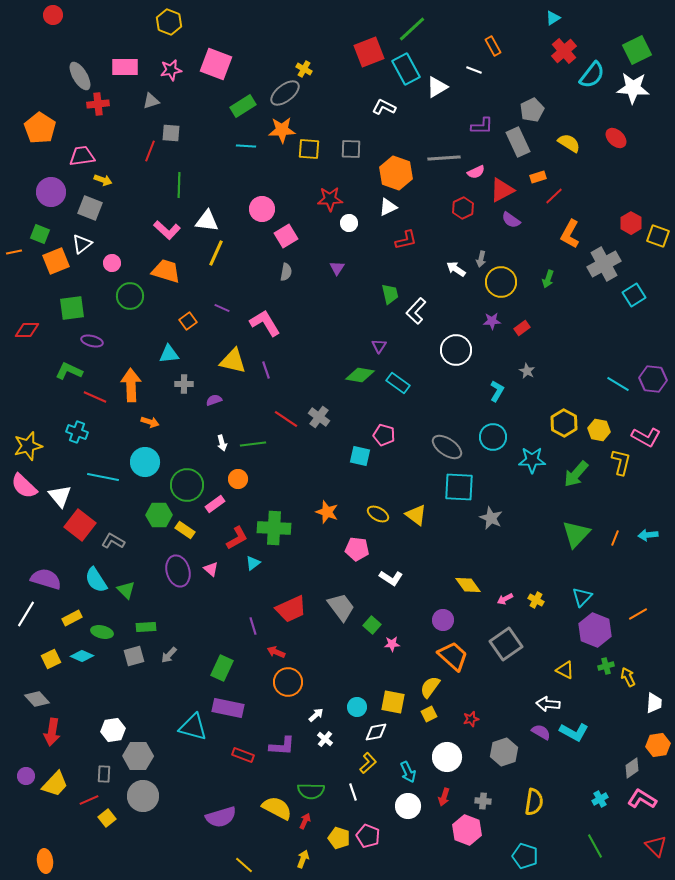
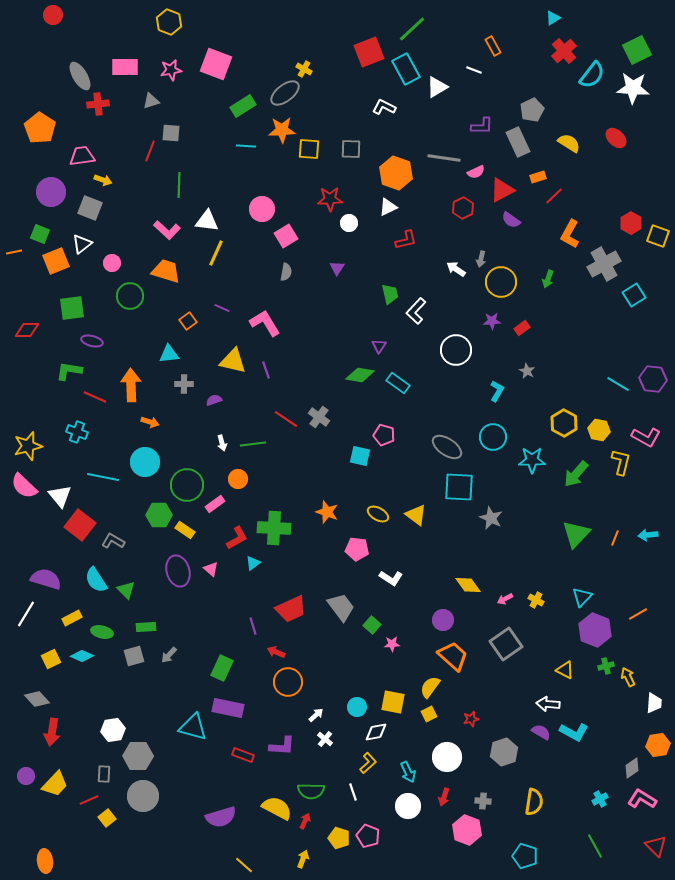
gray line at (444, 158): rotated 12 degrees clockwise
green L-shape at (69, 371): rotated 16 degrees counterclockwise
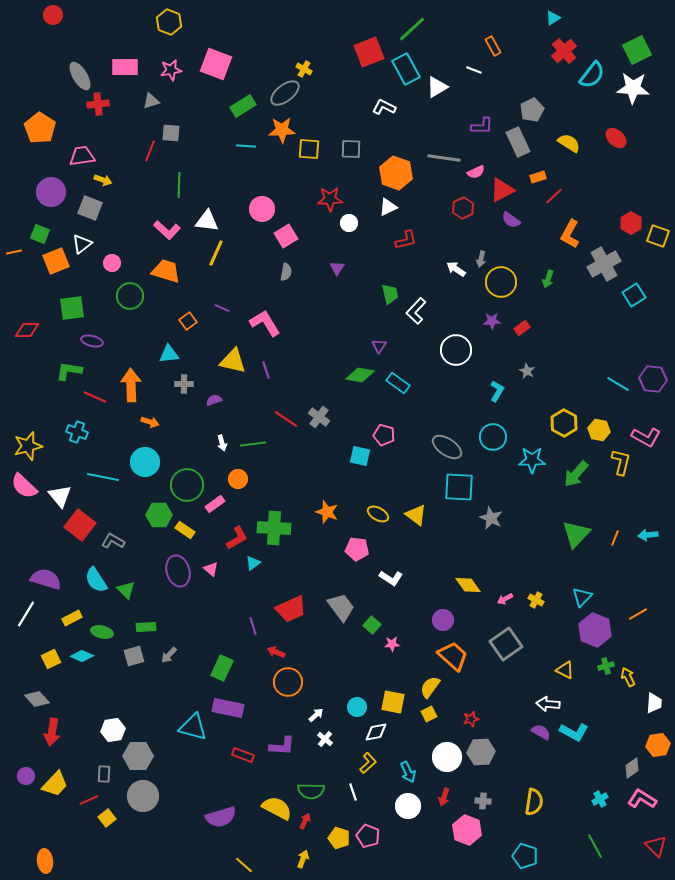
gray hexagon at (504, 752): moved 23 px left; rotated 16 degrees clockwise
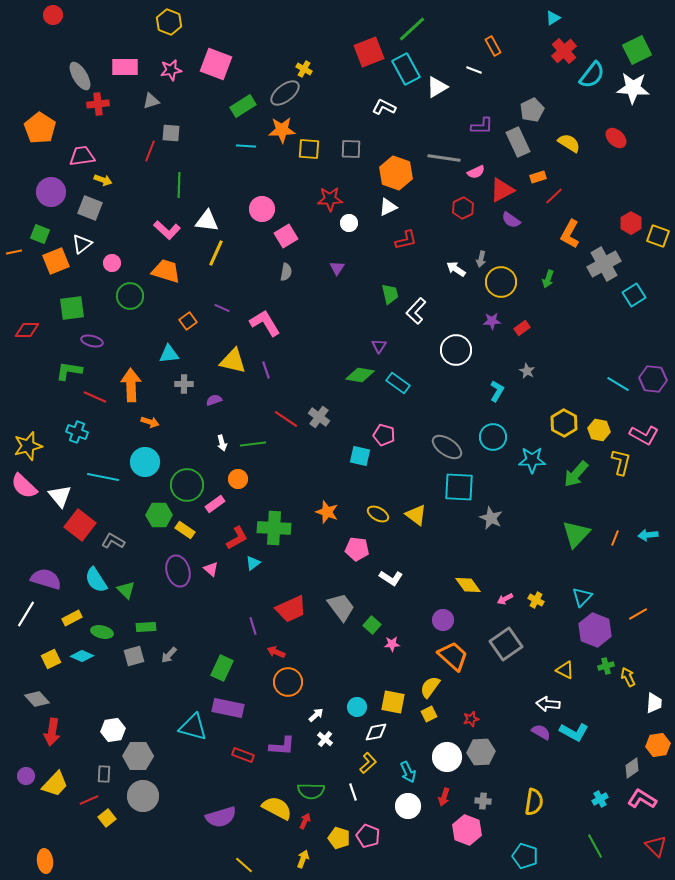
pink L-shape at (646, 437): moved 2 px left, 2 px up
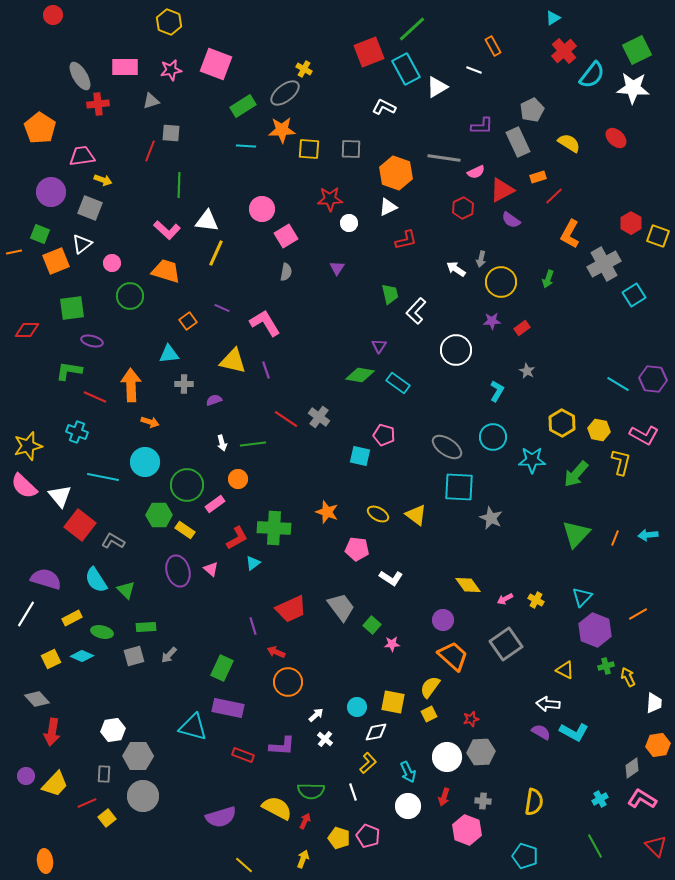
yellow hexagon at (564, 423): moved 2 px left
red line at (89, 800): moved 2 px left, 3 px down
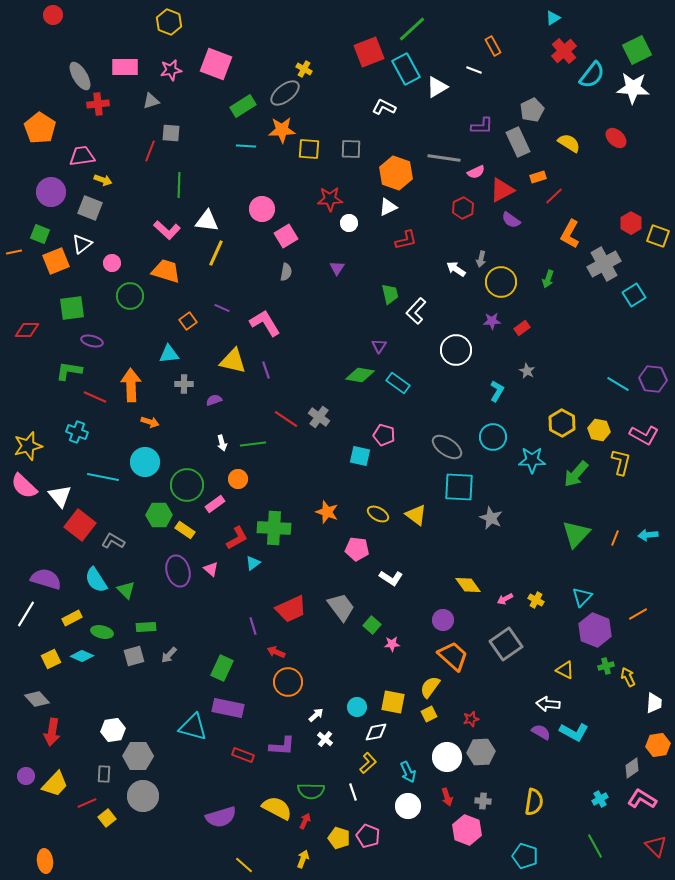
red arrow at (444, 797): moved 3 px right; rotated 36 degrees counterclockwise
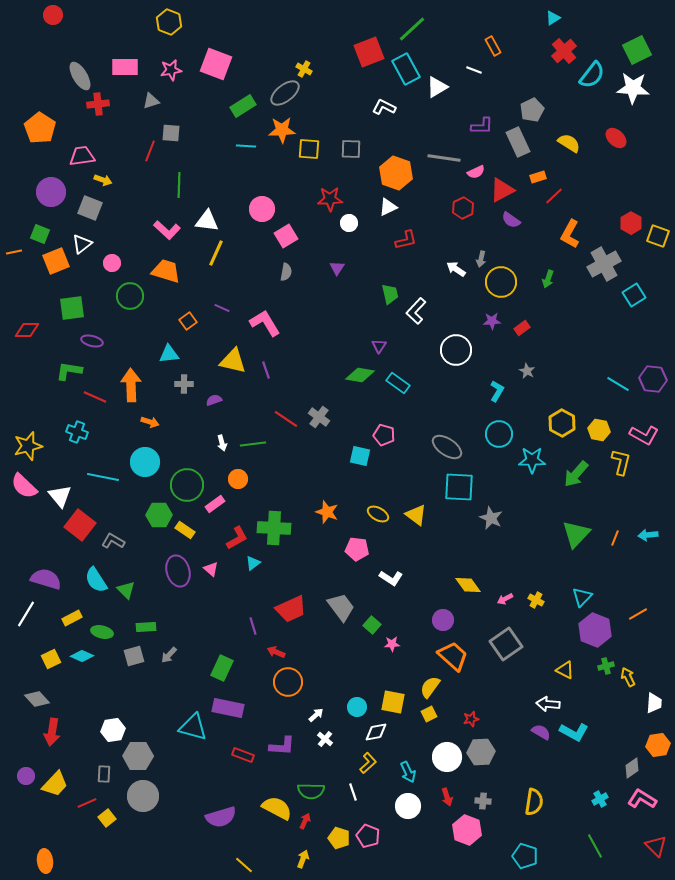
cyan circle at (493, 437): moved 6 px right, 3 px up
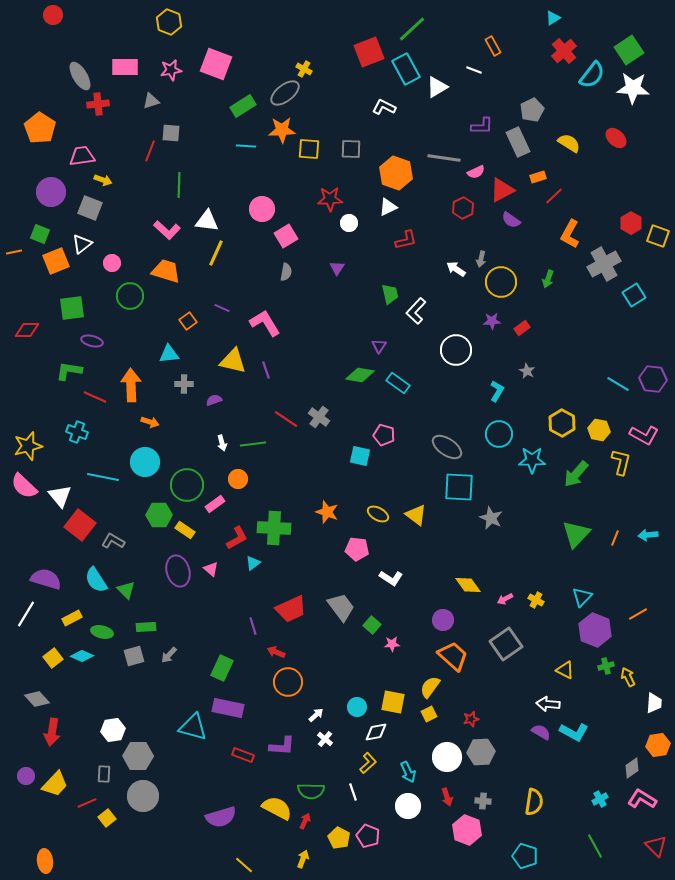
green square at (637, 50): moved 8 px left; rotated 8 degrees counterclockwise
yellow square at (51, 659): moved 2 px right, 1 px up; rotated 12 degrees counterclockwise
yellow pentagon at (339, 838): rotated 10 degrees clockwise
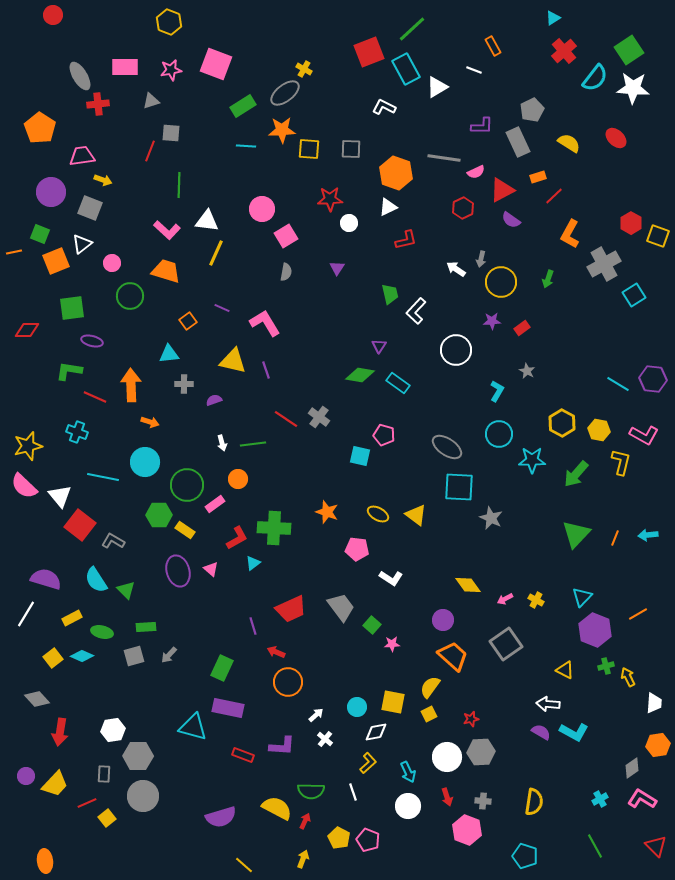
cyan semicircle at (592, 75): moved 3 px right, 3 px down
red arrow at (52, 732): moved 8 px right
pink pentagon at (368, 836): moved 4 px down
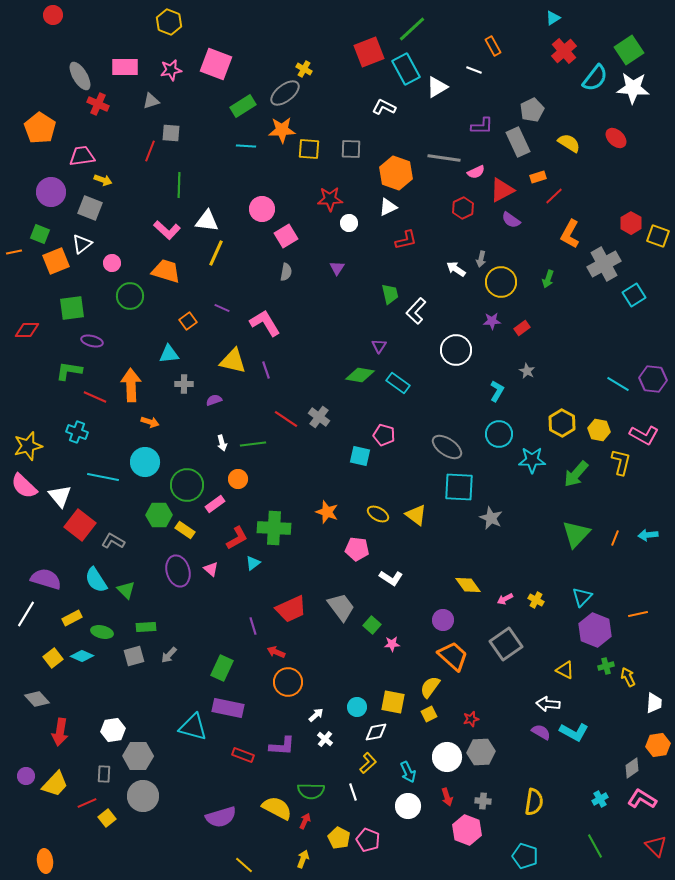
red cross at (98, 104): rotated 30 degrees clockwise
orange line at (638, 614): rotated 18 degrees clockwise
